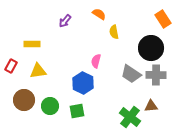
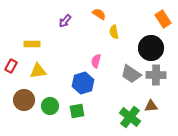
blue hexagon: rotated 15 degrees clockwise
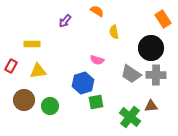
orange semicircle: moved 2 px left, 3 px up
pink semicircle: moved 1 px right, 1 px up; rotated 88 degrees counterclockwise
green square: moved 19 px right, 9 px up
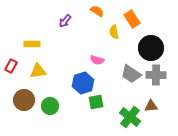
orange rectangle: moved 31 px left
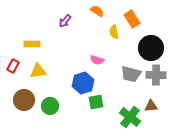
red rectangle: moved 2 px right
gray trapezoid: rotated 20 degrees counterclockwise
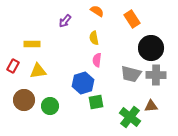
yellow semicircle: moved 20 px left, 6 px down
pink semicircle: rotated 80 degrees clockwise
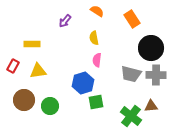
green cross: moved 1 px right, 1 px up
